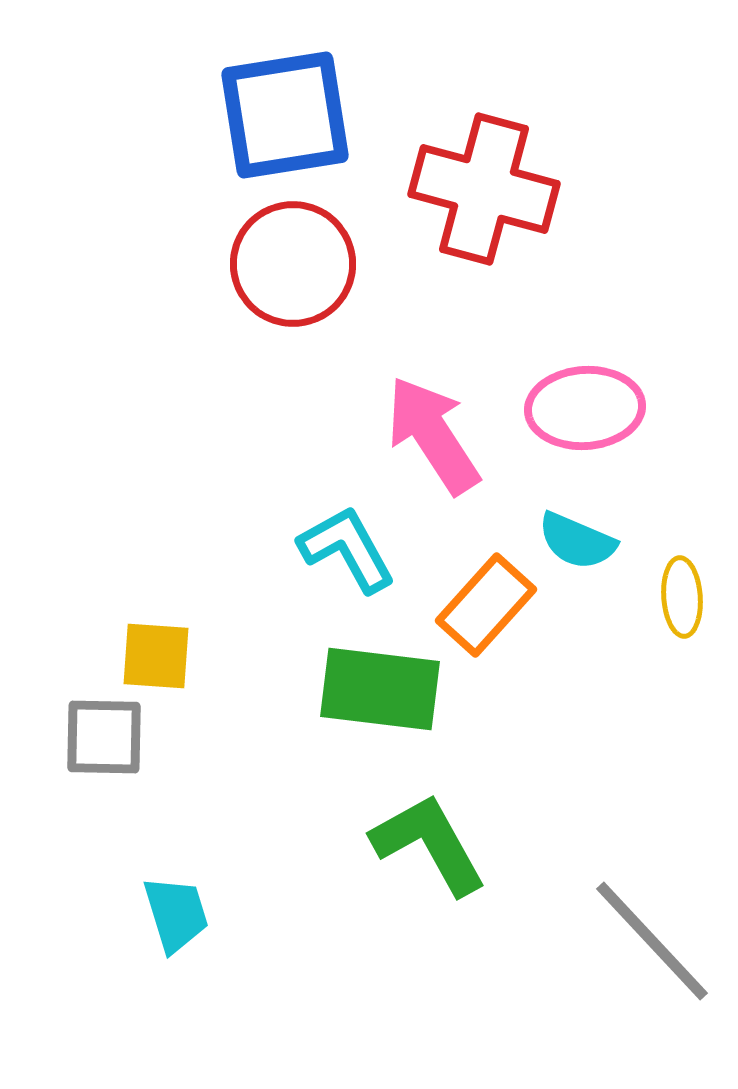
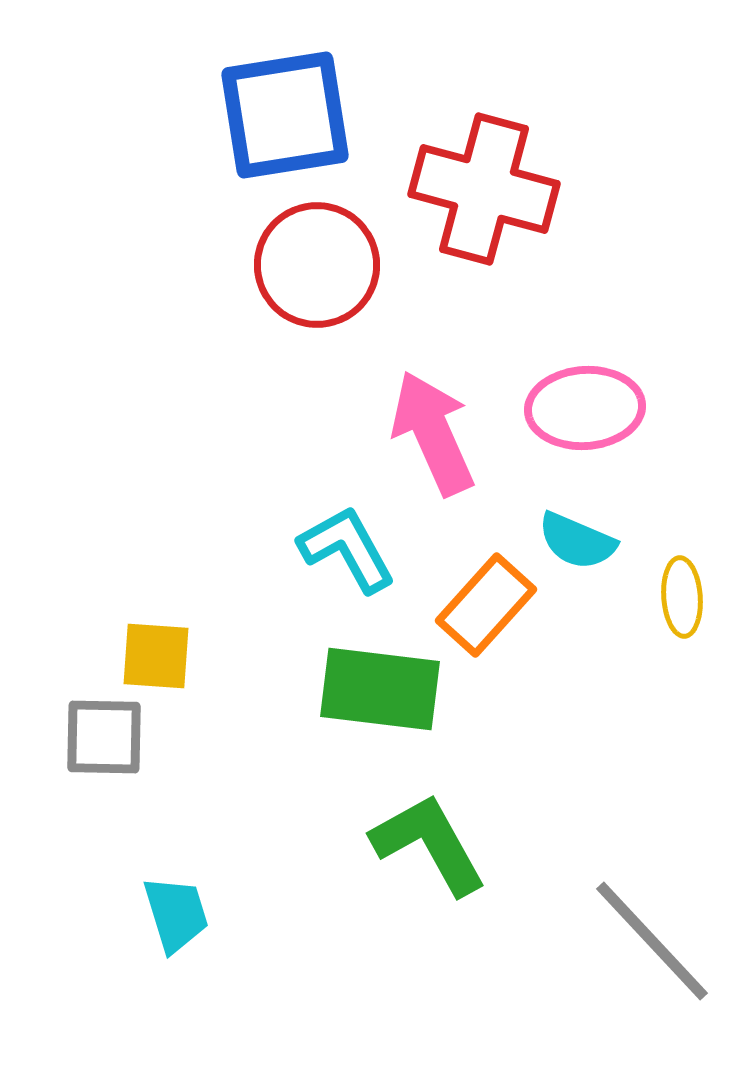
red circle: moved 24 px right, 1 px down
pink arrow: moved 2 px up; rotated 9 degrees clockwise
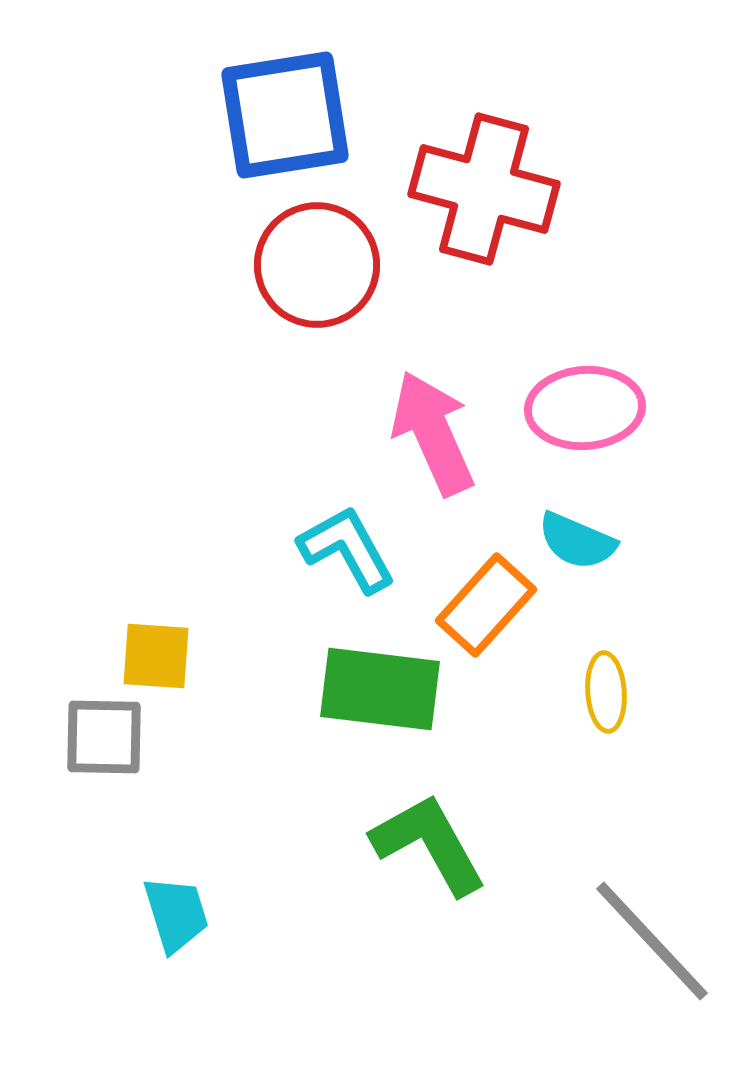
yellow ellipse: moved 76 px left, 95 px down
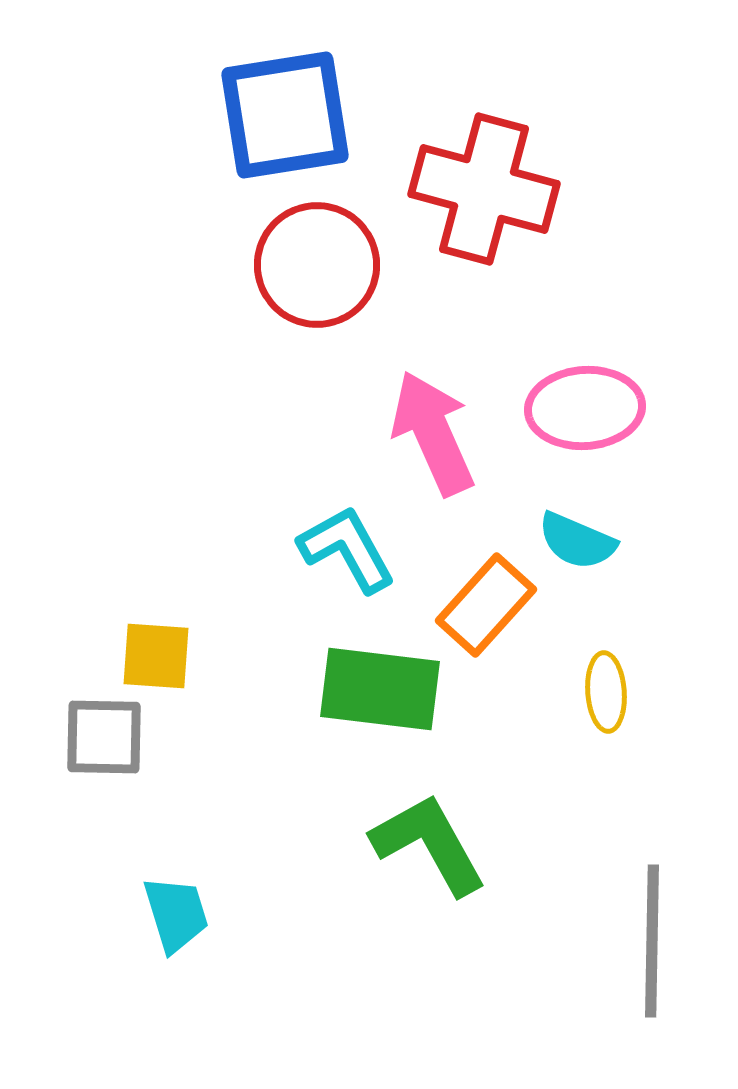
gray line: rotated 44 degrees clockwise
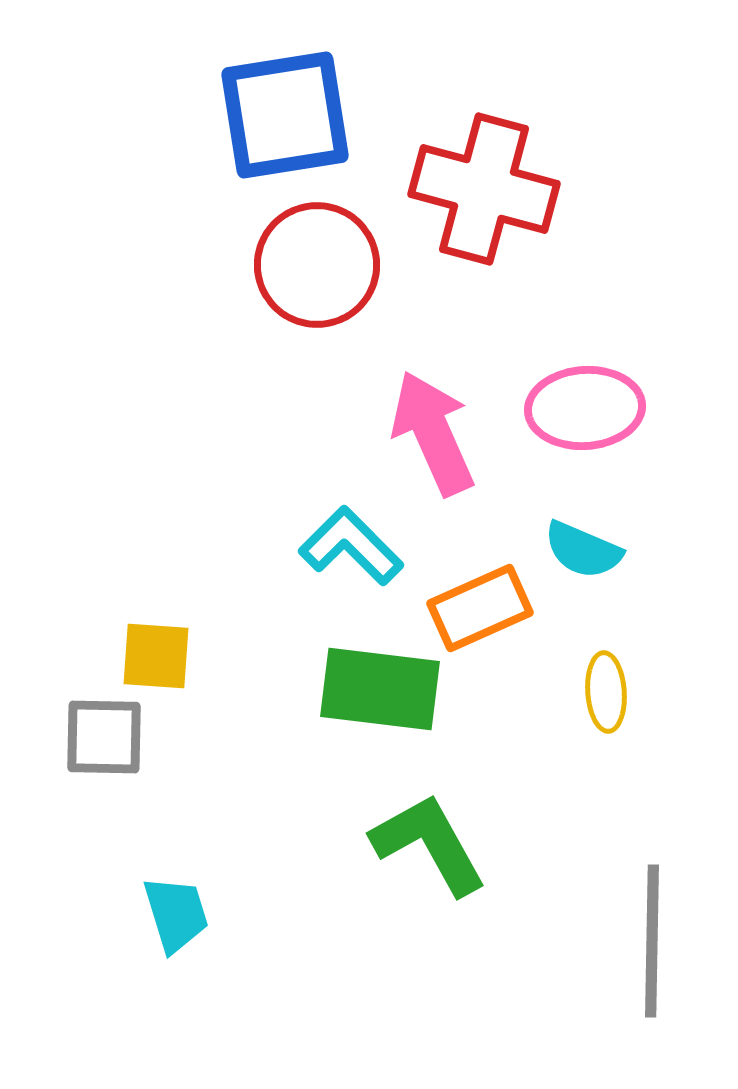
cyan semicircle: moved 6 px right, 9 px down
cyan L-shape: moved 4 px right, 3 px up; rotated 16 degrees counterclockwise
orange rectangle: moved 6 px left, 3 px down; rotated 24 degrees clockwise
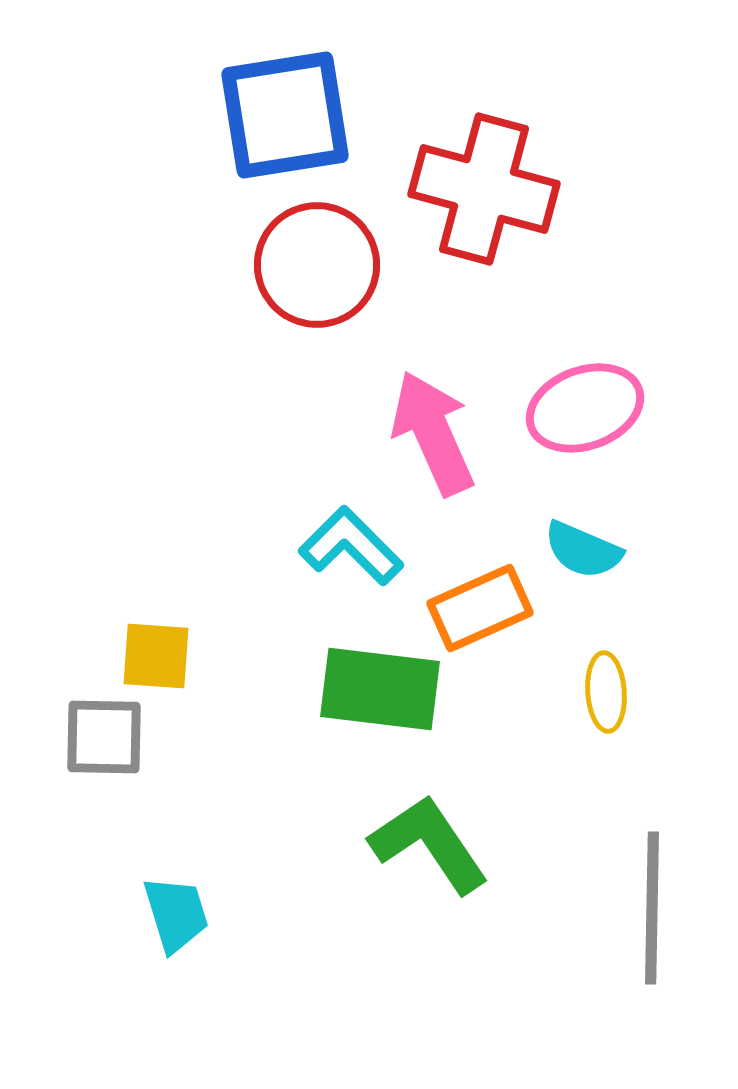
pink ellipse: rotated 16 degrees counterclockwise
green L-shape: rotated 5 degrees counterclockwise
gray line: moved 33 px up
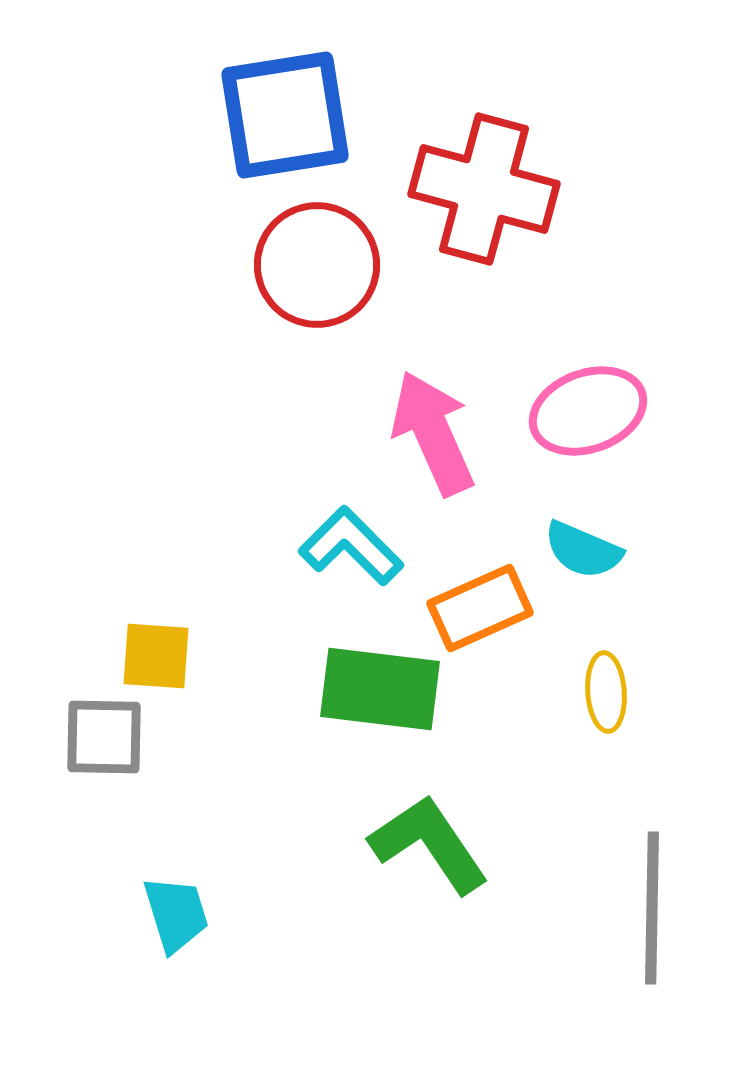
pink ellipse: moved 3 px right, 3 px down
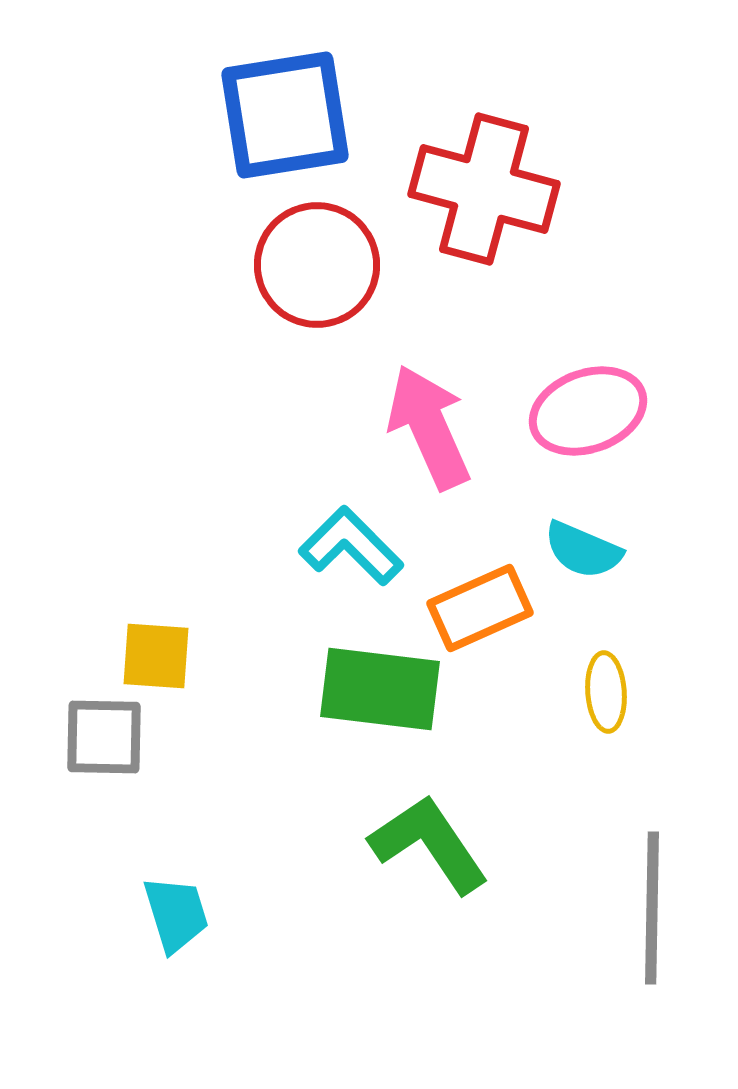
pink arrow: moved 4 px left, 6 px up
